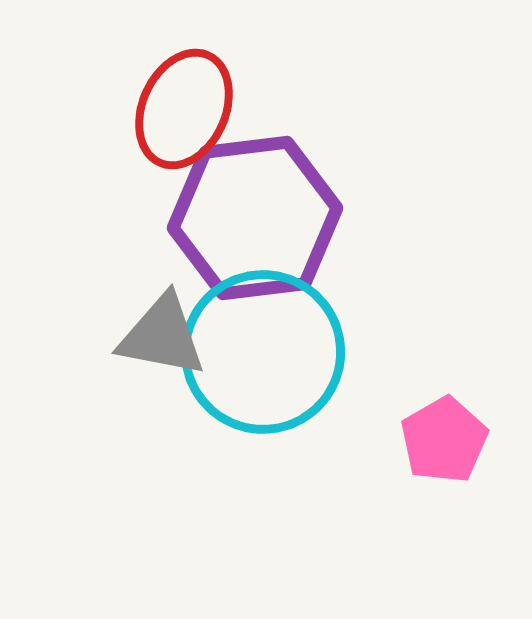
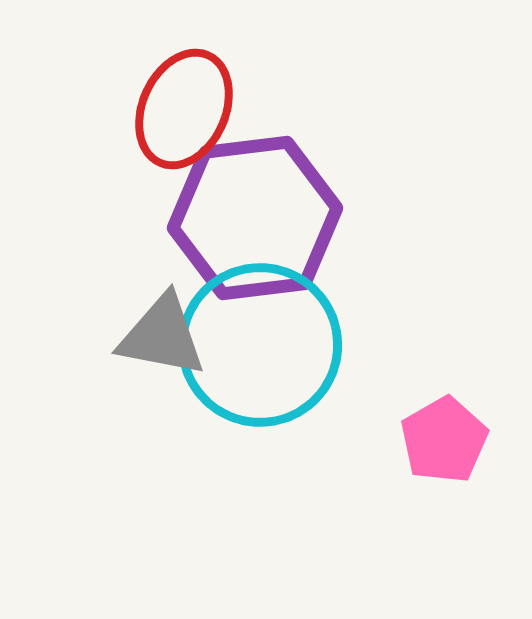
cyan circle: moved 3 px left, 7 px up
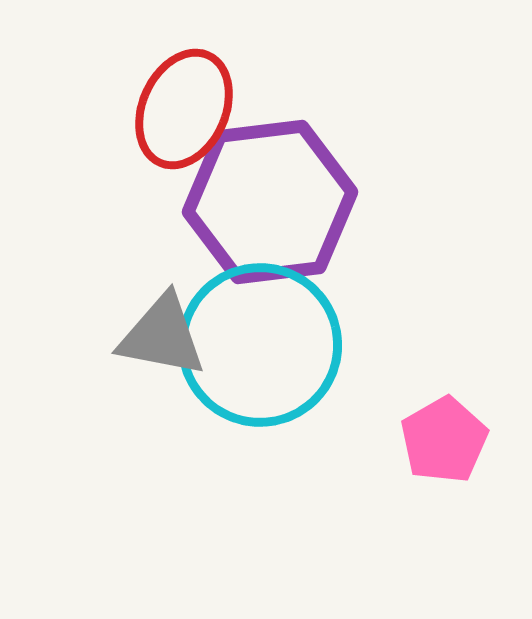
purple hexagon: moved 15 px right, 16 px up
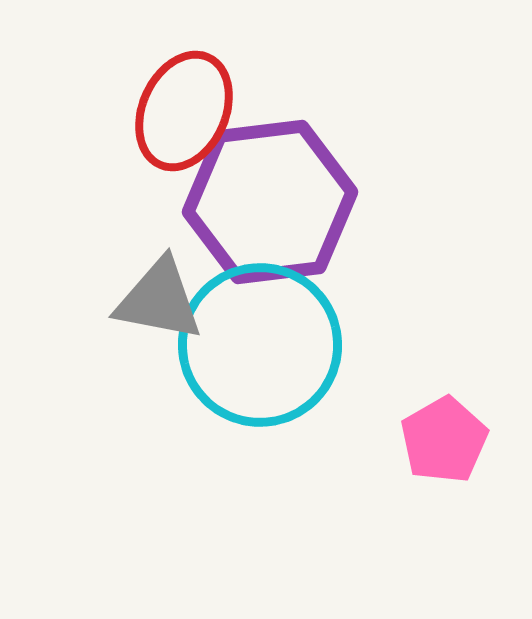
red ellipse: moved 2 px down
gray triangle: moved 3 px left, 36 px up
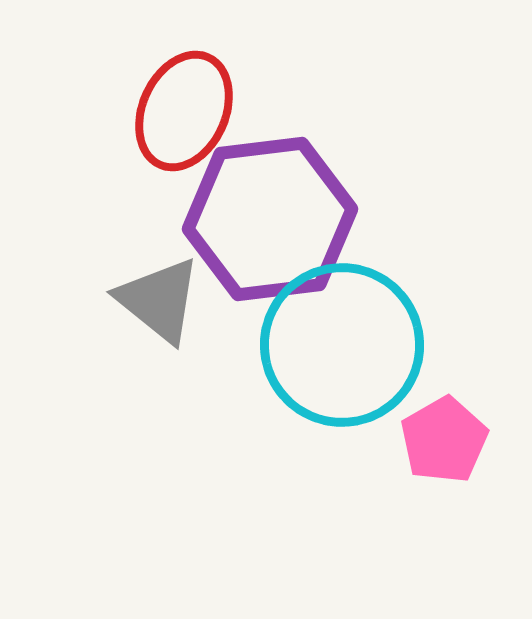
purple hexagon: moved 17 px down
gray triangle: rotated 28 degrees clockwise
cyan circle: moved 82 px right
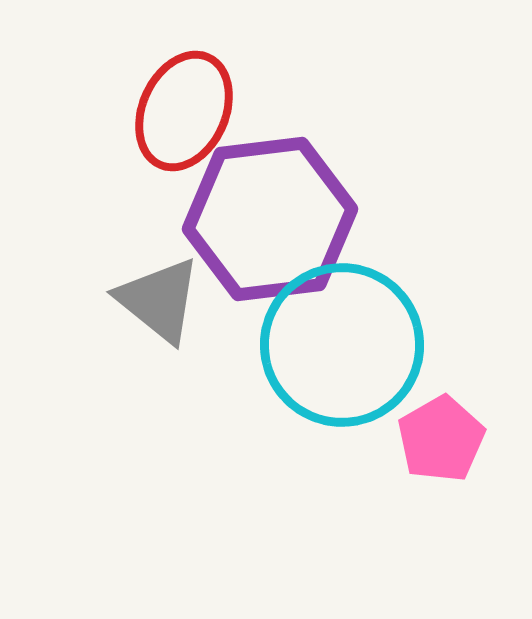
pink pentagon: moved 3 px left, 1 px up
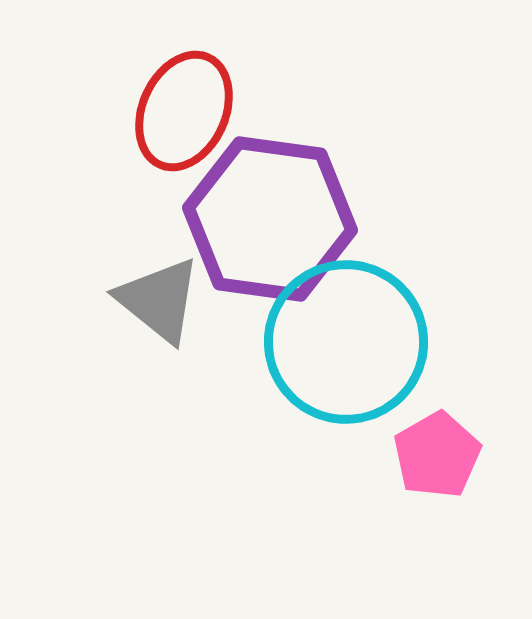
purple hexagon: rotated 15 degrees clockwise
cyan circle: moved 4 px right, 3 px up
pink pentagon: moved 4 px left, 16 px down
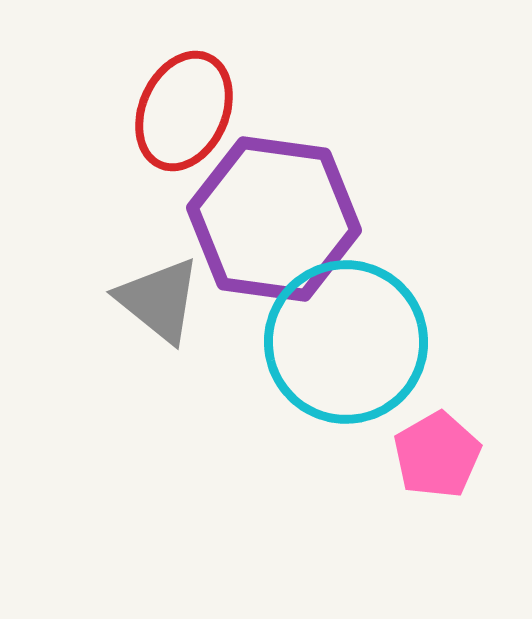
purple hexagon: moved 4 px right
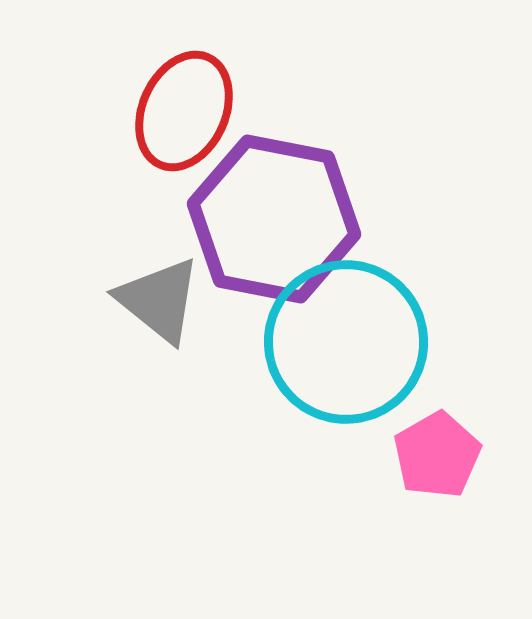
purple hexagon: rotated 3 degrees clockwise
